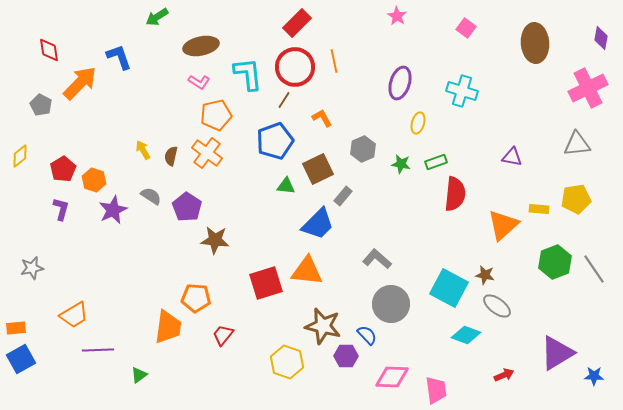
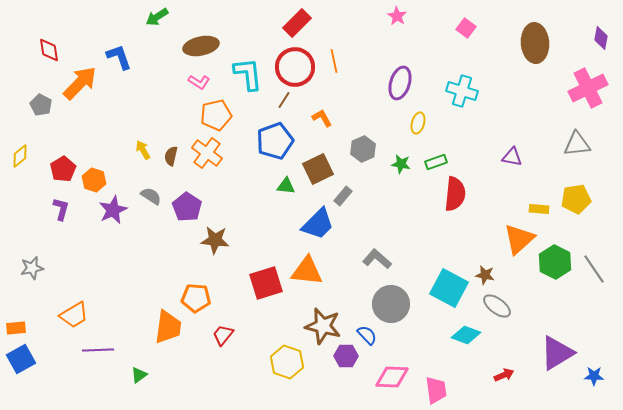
orange triangle at (503, 225): moved 16 px right, 14 px down
green hexagon at (555, 262): rotated 12 degrees counterclockwise
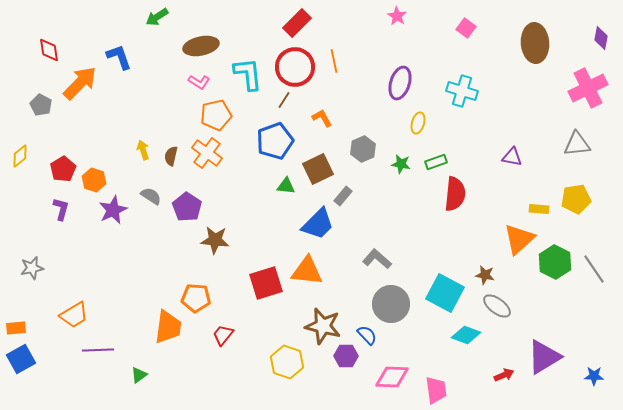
yellow arrow at (143, 150): rotated 12 degrees clockwise
cyan square at (449, 288): moved 4 px left, 5 px down
purple triangle at (557, 353): moved 13 px left, 4 px down
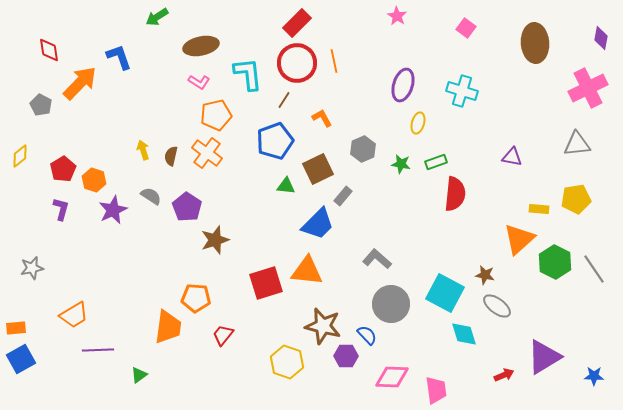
red circle at (295, 67): moved 2 px right, 4 px up
purple ellipse at (400, 83): moved 3 px right, 2 px down
brown star at (215, 240): rotated 24 degrees counterclockwise
cyan diamond at (466, 335): moved 2 px left, 1 px up; rotated 52 degrees clockwise
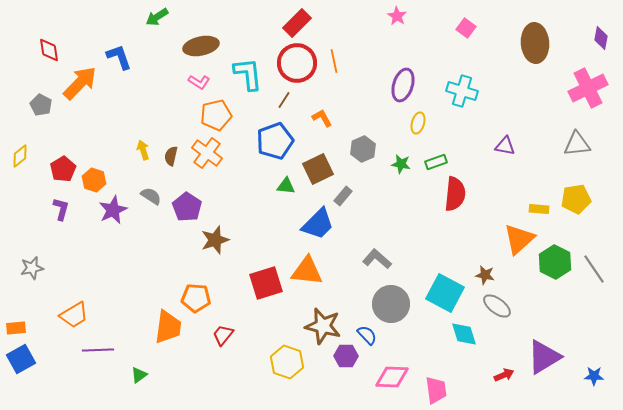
purple triangle at (512, 157): moved 7 px left, 11 px up
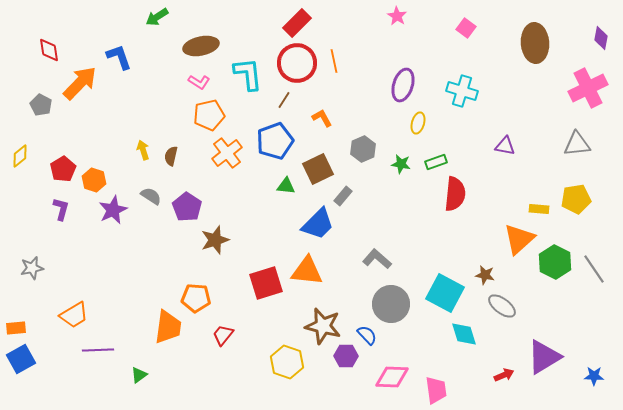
orange pentagon at (216, 115): moved 7 px left
orange cross at (207, 153): moved 20 px right; rotated 16 degrees clockwise
gray ellipse at (497, 306): moved 5 px right
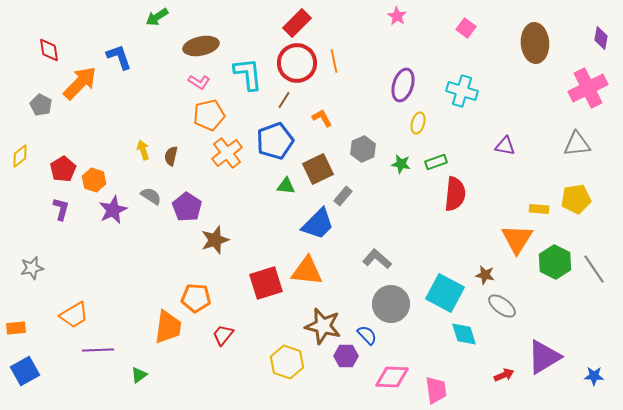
orange triangle at (519, 239): moved 2 px left; rotated 16 degrees counterclockwise
blue square at (21, 359): moved 4 px right, 12 px down
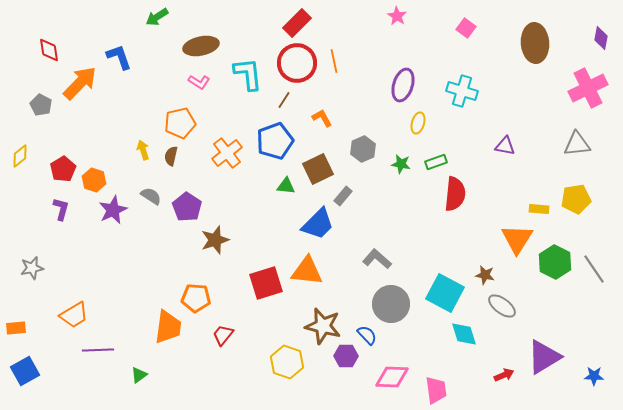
orange pentagon at (209, 115): moved 29 px left, 8 px down
